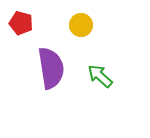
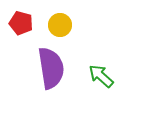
yellow circle: moved 21 px left
green arrow: moved 1 px right
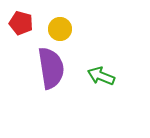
yellow circle: moved 4 px down
green arrow: rotated 20 degrees counterclockwise
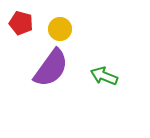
purple semicircle: rotated 45 degrees clockwise
green arrow: moved 3 px right
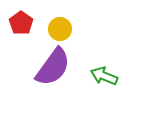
red pentagon: rotated 20 degrees clockwise
purple semicircle: moved 2 px right, 1 px up
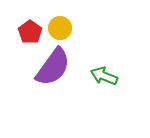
red pentagon: moved 9 px right, 9 px down
yellow circle: moved 1 px up
